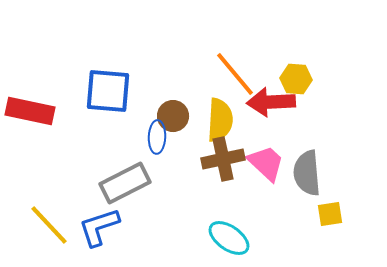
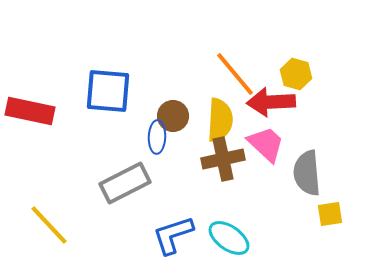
yellow hexagon: moved 5 px up; rotated 12 degrees clockwise
pink trapezoid: moved 19 px up
blue L-shape: moved 74 px right, 8 px down
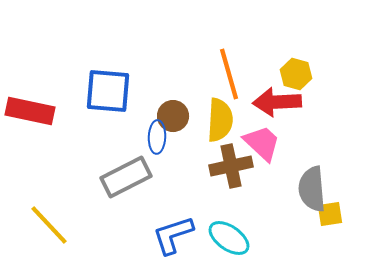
orange line: moved 6 px left; rotated 24 degrees clockwise
red arrow: moved 6 px right
pink trapezoid: moved 4 px left, 1 px up
brown cross: moved 8 px right, 7 px down
gray semicircle: moved 5 px right, 16 px down
gray rectangle: moved 1 px right, 6 px up
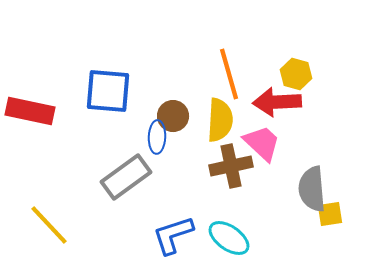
gray rectangle: rotated 9 degrees counterclockwise
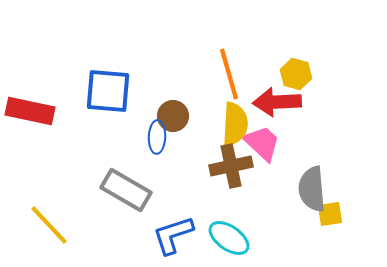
yellow semicircle: moved 15 px right, 4 px down
gray rectangle: moved 13 px down; rotated 66 degrees clockwise
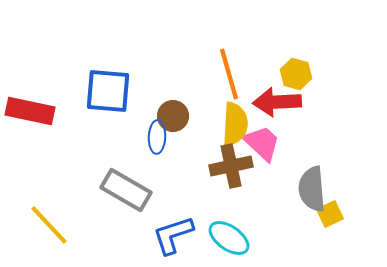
yellow square: rotated 16 degrees counterclockwise
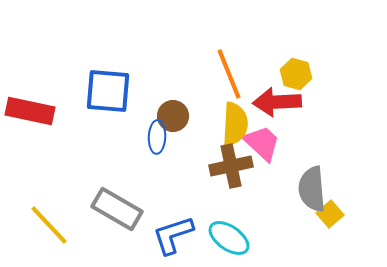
orange line: rotated 6 degrees counterclockwise
gray rectangle: moved 9 px left, 19 px down
yellow square: rotated 16 degrees counterclockwise
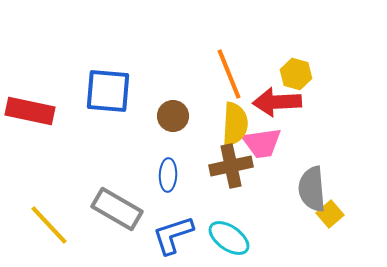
blue ellipse: moved 11 px right, 38 px down
pink trapezoid: rotated 129 degrees clockwise
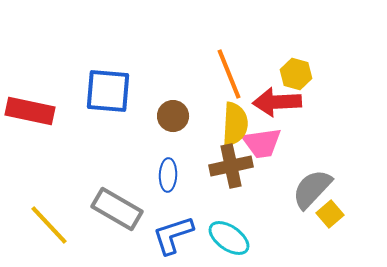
gray semicircle: rotated 48 degrees clockwise
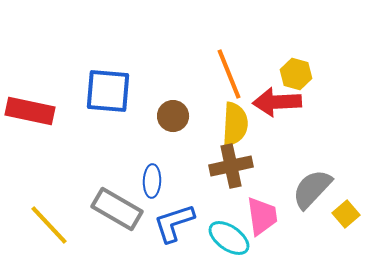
pink trapezoid: moved 73 px down; rotated 90 degrees counterclockwise
blue ellipse: moved 16 px left, 6 px down
yellow square: moved 16 px right
blue L-shape: moved 1 px right, 12 px up
